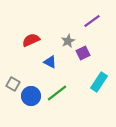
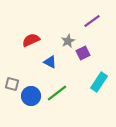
gray square: moved 1 px left; rotated 16 degrees counterclockwise
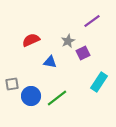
blue triangle: rotated 16 degrees counterclockwise
gray square: rotated 24 degrees counterclockwise
green line: moved 5 px down
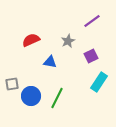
purple square: moved 8 px right, 3 px down
green line: rotated 25 degrees counterclockwise
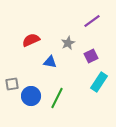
gray star: moved 2 px down
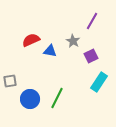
purple line: rotated 24 degrees counterclockwise
gray star: moved 5 px right, 2 px up; rotated 16 degrees counterclockwise
blue triangle: moved 11 px up
gray square: moved 2 px left, 3 px up
blue circle: moved 1 px left, 3 px down
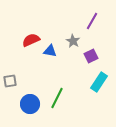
blue circle: moved 5 px down
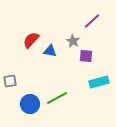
purple line: rotated 18 degrees clockwise
red semicircle: rotated 24 degrees counterclockwise
purple square: moved 5 px left; rotated 32 degrees clockwise
cyan rectangle: rotated 42 degrees clockwise
green line: rotated 35 degrees clockwise
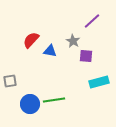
green line: moved 3 px left, 2 px down; rotated 20 degrees clockwise
